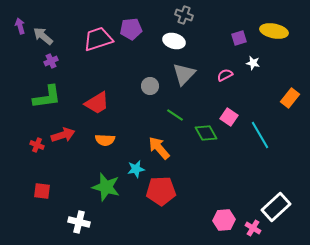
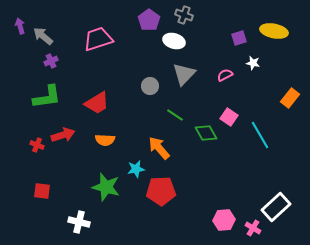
purple pentagon: moved 18 px right, 9 px up; rotated 30 degrees counterclockwise
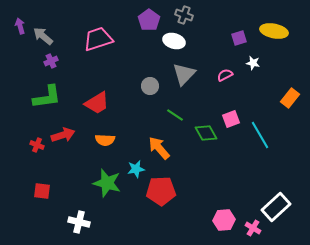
pink square: moved 2 px right, 2 px down; rotated 36 degrees clockwise
green star: moved 1 px right, 4 px up
